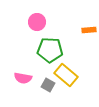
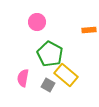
green pentagon: moved 4 px down; rotated 25 degrees clockwise
pink semicircle: rotated 90 degrees clockwise
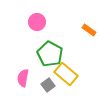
orange rectangle: rotated 40 degrees clockwise
yellow rectangle: moved 1 px up
gray square: rotated 24 degrees clockwise
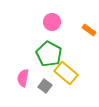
pink circle: moved 15 px right
green pentagon: moved 1 px left
yellow rectangle: moved 1 px up
gray square: moved 3 px left, 1 px down; rotated 16 degrees counterclockwise
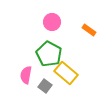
pink semicircle: moved 3 px right, 3 px up
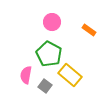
yellow rectangle: moved 4 px right, 2 px down
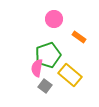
pink circle: moved 2 px right, 3 px up
orange rectangle: moved 10 px left, 7 px down
green pentagon: moved 1 px left, 1 px down; rotated 25 degrees clockwise
pink semicircle: moved 11 px right, 7 px up
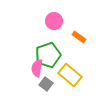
pink circle: moved 2 px down
gray square: moved 1 px right, 2 px up
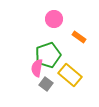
pink circle: moved 2 px up
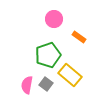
pink semicircle: moved 10 px left, 17 px down
